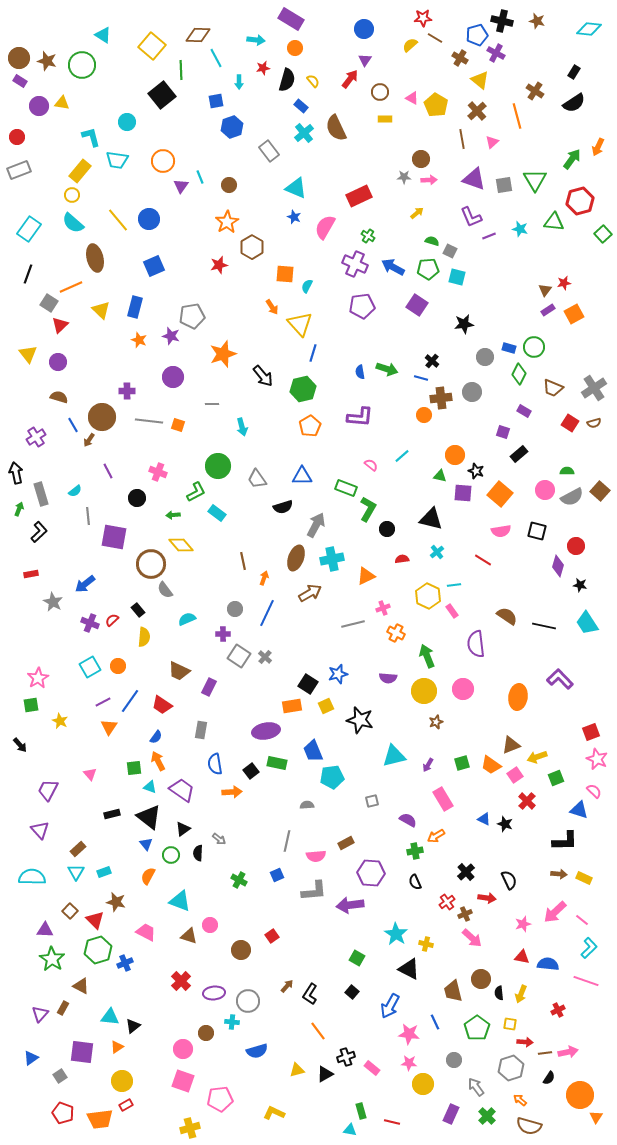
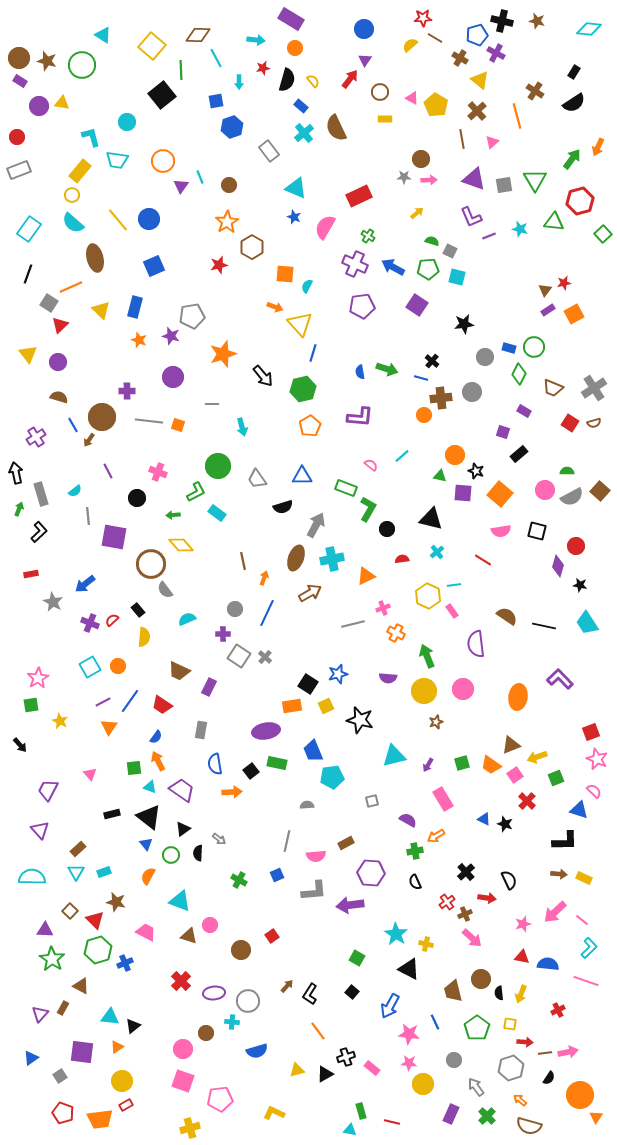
orange arrow at (272, 307): moved 3 px right; rotated 35 degrees counterclockwise
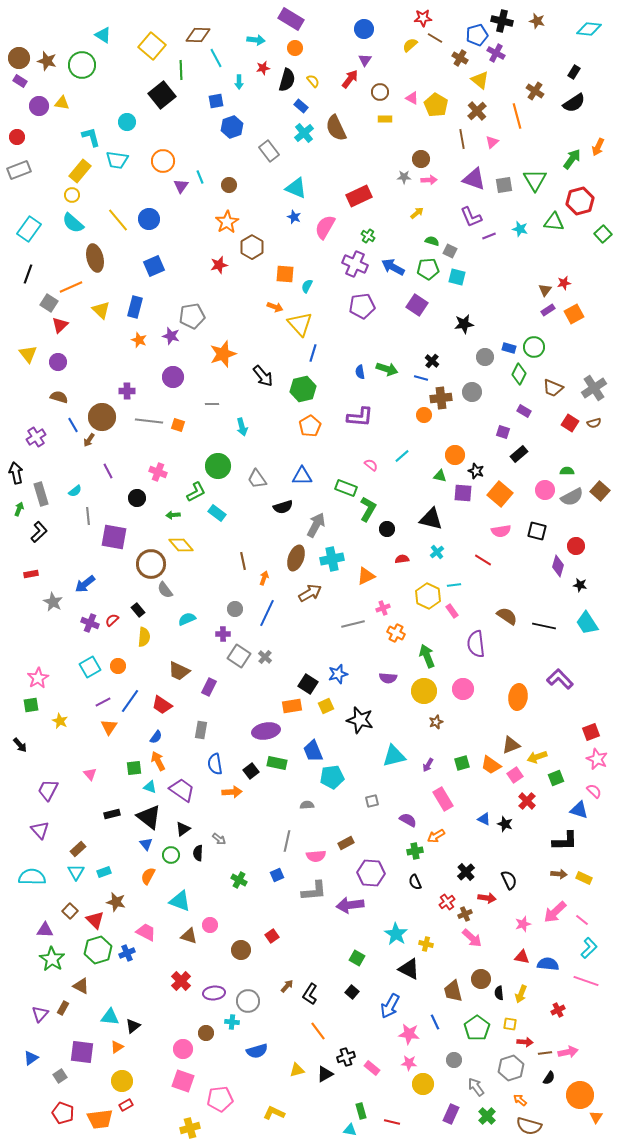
blue cross at (125, 963): moved 2 px right, 10 px up
